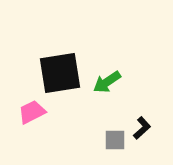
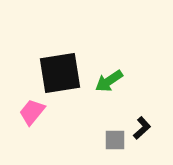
green arrow: moved 2 px right, 1 px up
pink trapezoid: rotated 24 degrees counterclockwise
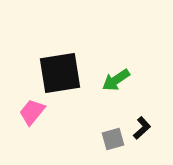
green arrow: moved 7 px right, 1 px up
gray square: moved 2 px left, 1 px up; rotated 15 degrees counterclockwise
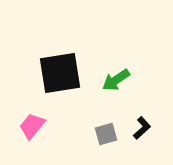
pink trapezoid: moved 14 px down
gray square: moved 7 px left, 5 px up
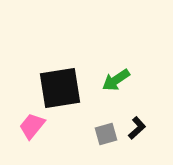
black square: moved 15 px down
black L-shape: moved 5 px left
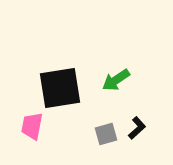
pink trapezoid: rotated 28 degrees counterclockwise
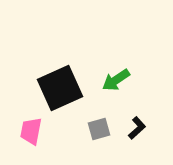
black square: rotated 15 degrees counterclockwise
pink trapezoid: moved 1 px left, 5 px down
gray square: moved 7 px left, 5 px up
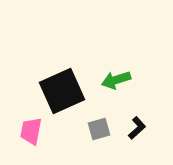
green arrow: rotated 16 degrees clockwise
black square: moved 2 px right, 3 px down
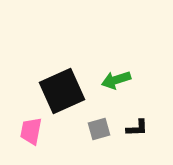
black L-shape: rotated 40 degrees clockwise
